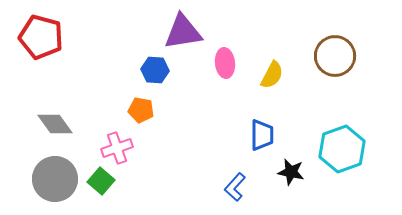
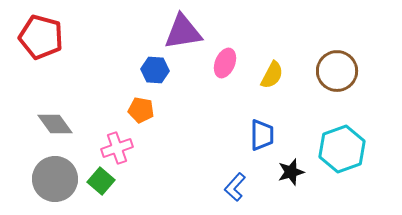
brown circle: moved 2 px right, 15 px down
pink ellipse: rotated 28 degrees clockwise
black star: rotated 28 degrees counterclockwise
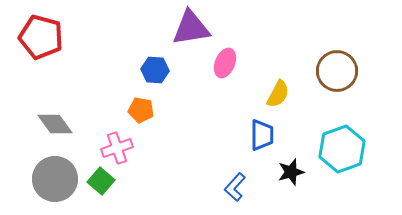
purple triangle: moved 8 px right, 4 px up
yellow semicircle: moved 6 px right, 19 px down
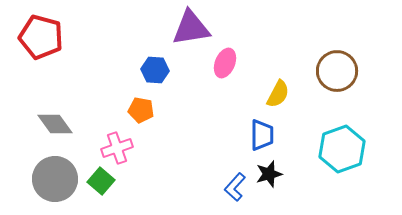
black star: moved 22 px left, 2 px down
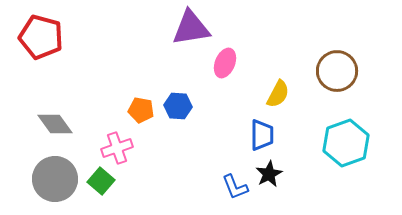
blue hexagon: moved 23 px right, 36 px down
cyan hexagon: moved 4 px right, 6 px up
black star: rotated 12 degrees counterclockwise
blue L-shape: rotated 64 degrees counterclockwise
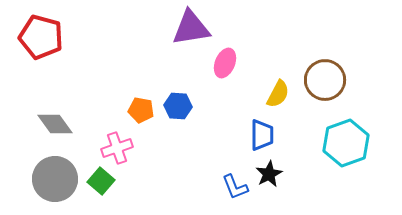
brown circle: moved 12 px left, 9 px down
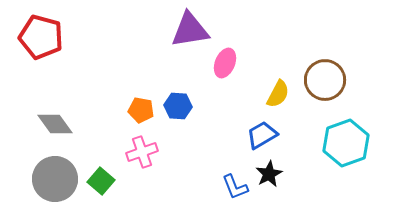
purple triangle: moved 1 px left, 2 px down
blue trapezoid: rotated 120 degrees counterclockwise
pink cross: moved 25 px right, 4 px down
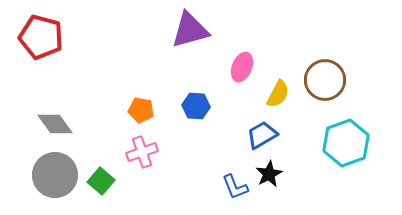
purple triangle: rotated 6 degrees counterclockwise
pink ellipse: moved 17 px right, 4 px down
blue hexagon: moved 18 px right
gray circle: moved 4 px up
